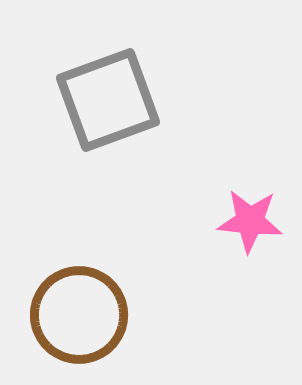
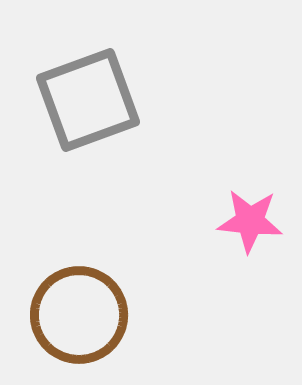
gray square: moved 20 px left
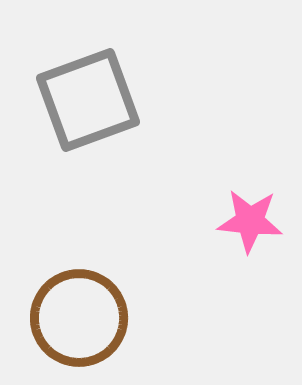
brown circle: moved 3 px down
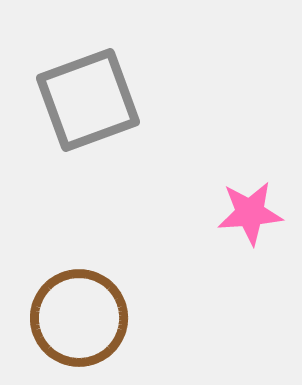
pink star: moved 8 px up; rotated 10 degrees counterclockwise
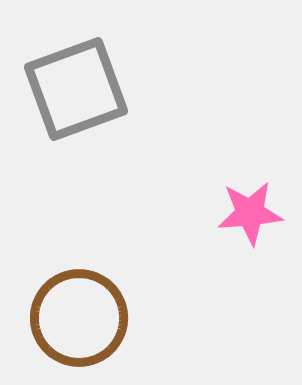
gray square: moved 12 px left, 11 px up
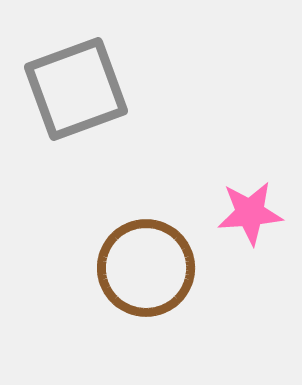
brown circle: moved 67 px right, 50 px up
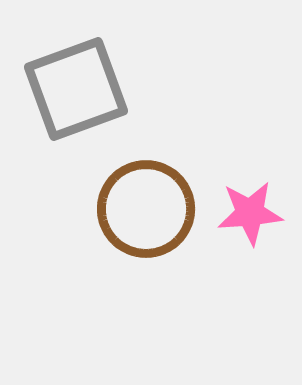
brown circle: moved 59 px up
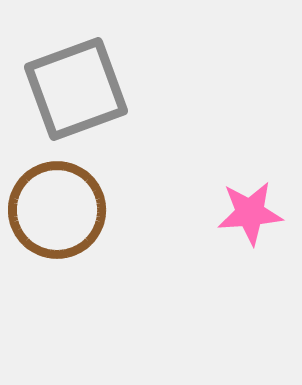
brown circle: moved 89 px left, 1 px down
